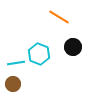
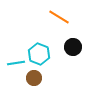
brown circle: moved 21 px right, 6 px up
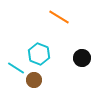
black circle: moved 9 px right, 11 px down
cyan line: moved 5 px down; rotated 42 degrees clockwise
brown circle: moved 2 px down
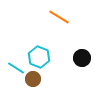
cyan hexagon: moved 3 px down
brown circle: moved 1 px left, 1 px up
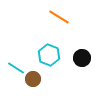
cyan hexagon: moved 10 px right, 2 px up
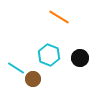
black circle: moved 2 px left
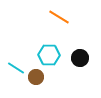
cyan hexagon: rotated 20 degrees counterclockwise
brown circle: moved 3 px right, 2 px up
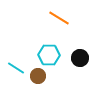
orange line: moved 1 px down
brown circle: moved 2 px right, 1 px up
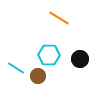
black circle: moved 1 px down
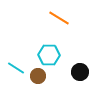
black circle: moved 13 px down
